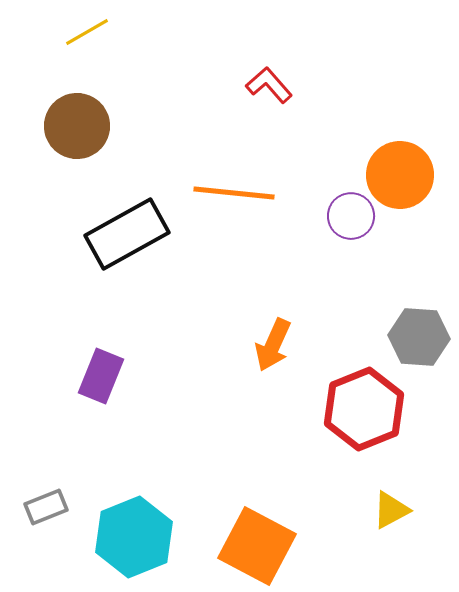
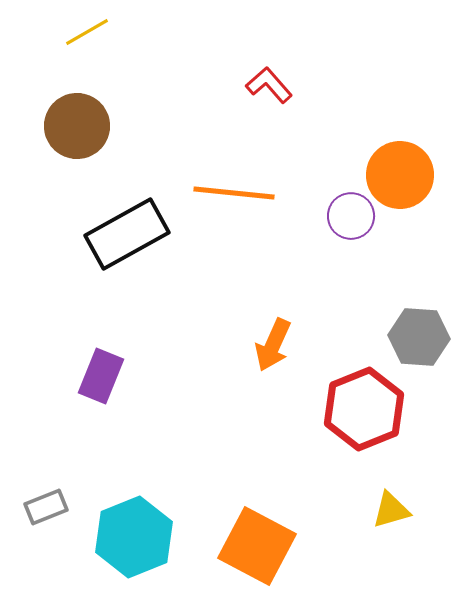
yellow triangle: rotated 12 degrees clockwise
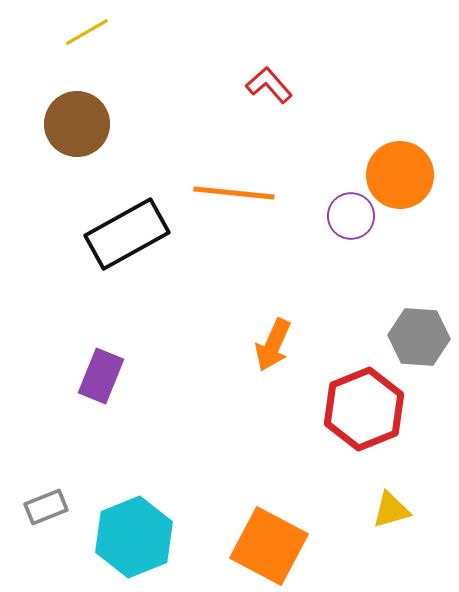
brown circle: moved 2 px up
orange square: moved 12 px right
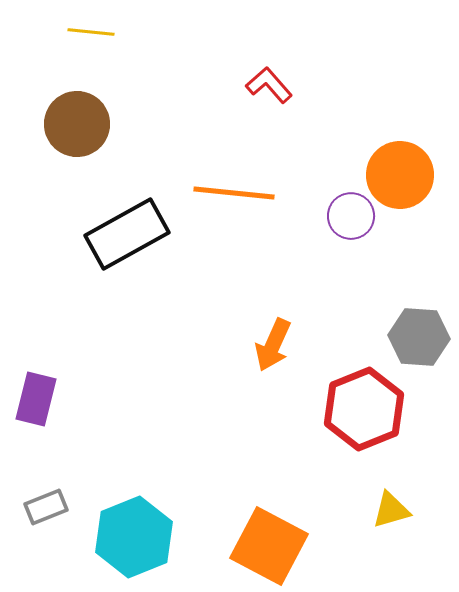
yellow line: moved 4 px right; rotated 36 degrees clockwise
purple rectangle: moved 65 px left, 23 px down; rotated 8 degrees counterclockwise
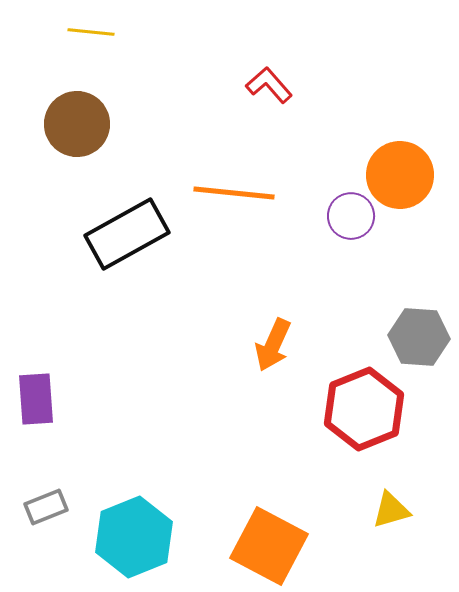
purple rectangle: rotated 18 degrees counterclockwise
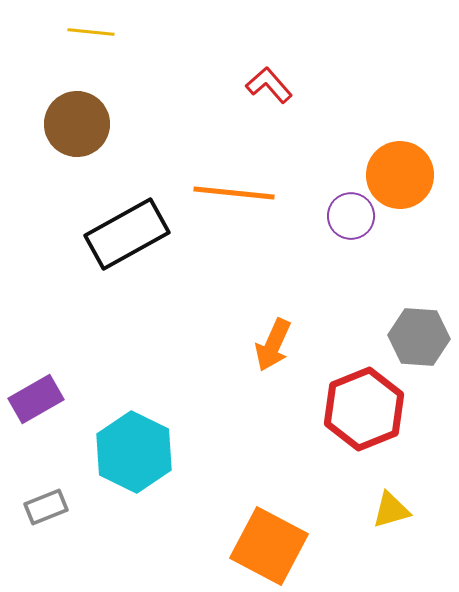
purple rectangle: rotated 64 degrees clockwise
cyan hexagon: moved 85 px up; rotated 12 degrees counterclockwise
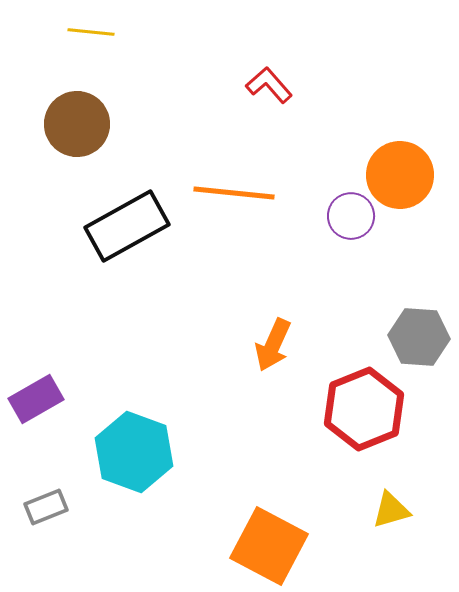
black rectangle: moved 8 px up
cyan hexagon: rotated 6 degrees counterclockwise
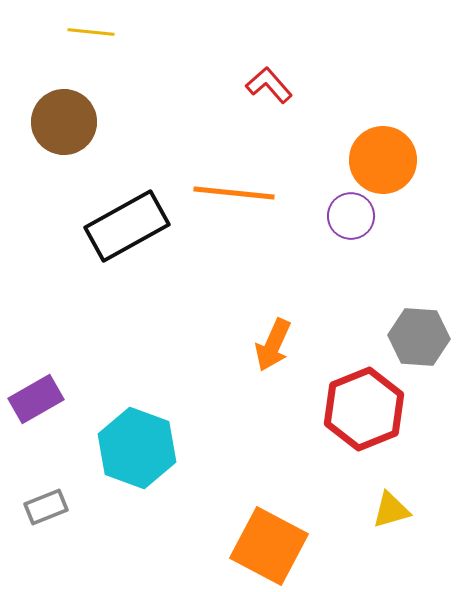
brown circle: moved 13 px left, 2 px up
orange circle: moved 17 px left, 15 px up
cyan hexagon: moved 3 px right, 4 px up
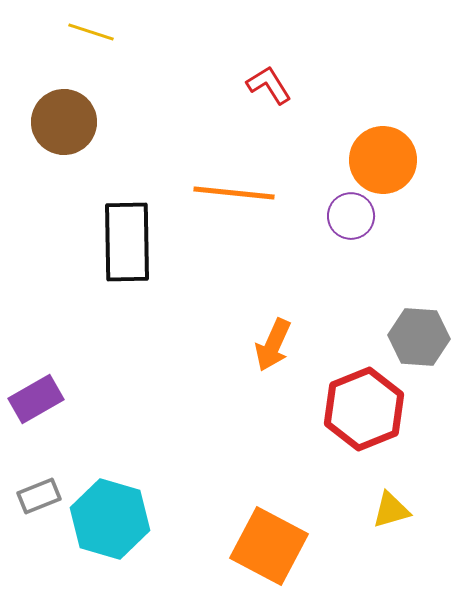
yellow line: rotated 12 degrees clockwise
red L-shape: rotated 9 degrees clockwise
black rectangle: moved 16 px down; rotated 62 degrees counterclockwise
cyan hexagon: moved 27 px left, 71 px down; rotated 4 degrees counterclockwise
gray rectangle: moved 7 px left, 11 px up
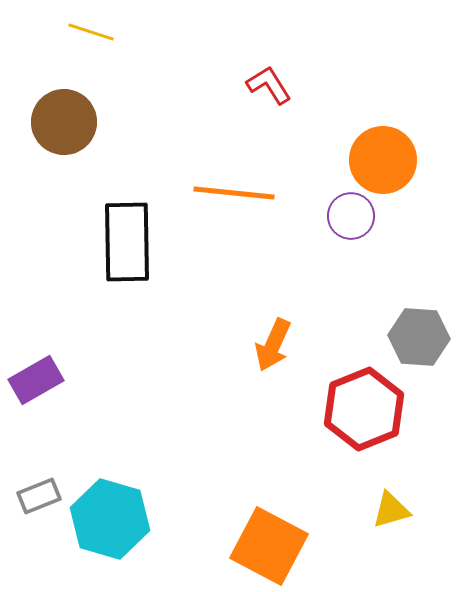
purple rectangle: moved 19 px up
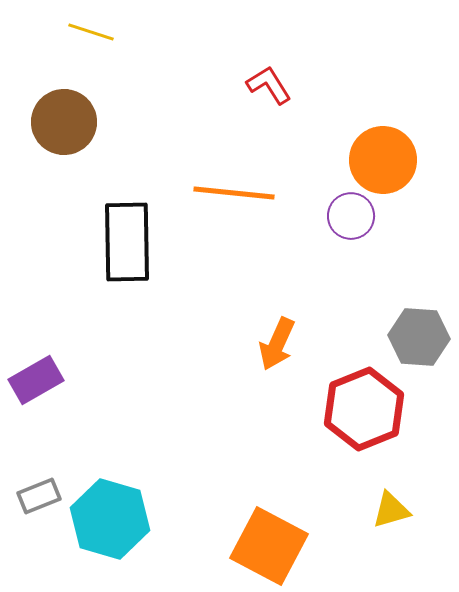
orange arrow: moved 4 px right, 1 px up
